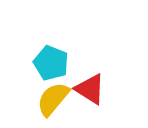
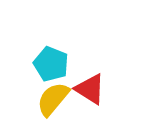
cyan pentagon: moved 1 px down
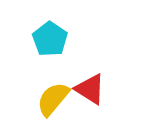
cyan pentagon: moved 1 px left, 25 px up; rotated 12 degrees clockwise
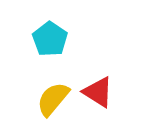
red triangle: moved 8 px right, 3 px down
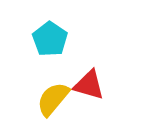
red triangle: moved 9 px left, 7 px up; rotated 16 degrees counterclockwise
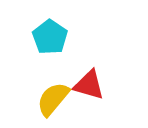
cyan pentagon: moved 2 px up
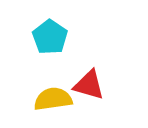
yellow semicircle: rotated 42 degrees clockwise
